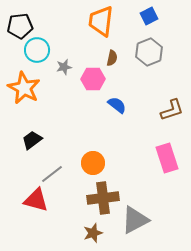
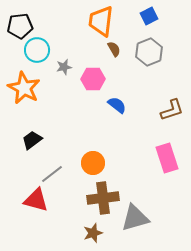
brown semicircle: moved 2 px right, 9 px up; rotated 42 degrees counterclockwise
gray triangle: moved 2 px up; rotated 12 degrees clockwise
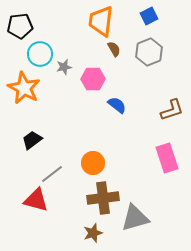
cyan circle: moved 3 px right, 4 px down
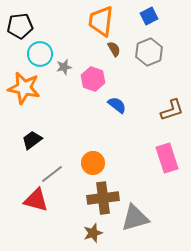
pink hexagon: rotated 20 degrees clockwise
orange star: rotated 16 degrees counterclockwise
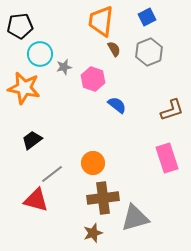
blue square: moved 2 px left, 1 px down
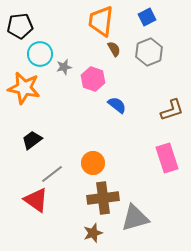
red triangle: rotated 20 degrees clockwise
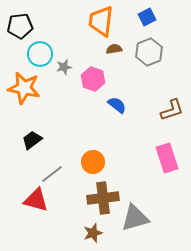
brown semicircle: rotated 70 degrees counterclockwise
orange circle: moved 1 px up
red triangle: rotated 20 degrees counterclockwise
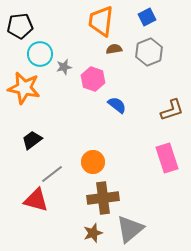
gray triangle: moved 5 px left, 11 px down; rotated 24 degrees counterclockwise
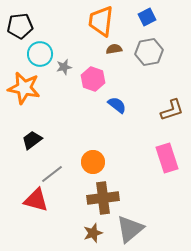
gray hexagon: rotated 12 degrees clockwise
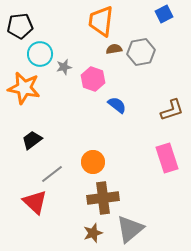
blue square: moved 17 px right, 3 px up
gray hexagon: moved 8 px left
red triangle: moved 1 px left, 2 px down; rotated 28 degrees clockwise
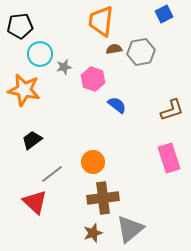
orange star: moved 2 px down
pink rectangle: moved 2 px right
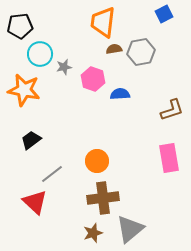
orange trapezoid: moved 2 px right, 1 px down
blue semicircle: moved 3 px right, 11 px up; rotated 42 degrees counterclockwise
black trapezoid: moved 1 px left
pink rectangle: rotated 8 degrees clockwise
orange circle: moved 4 px right, 1 px up
